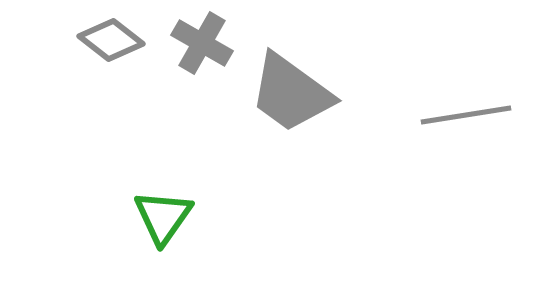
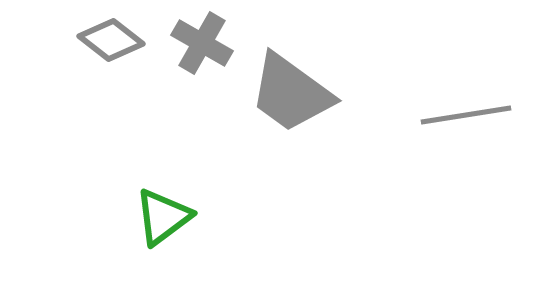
green triangle: rotated 18 degrees clockwise
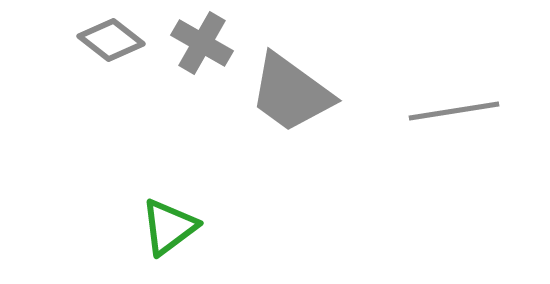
gray line: moved 12 px left, 4 px up
green triangle: moved 6 px right, 10 px down
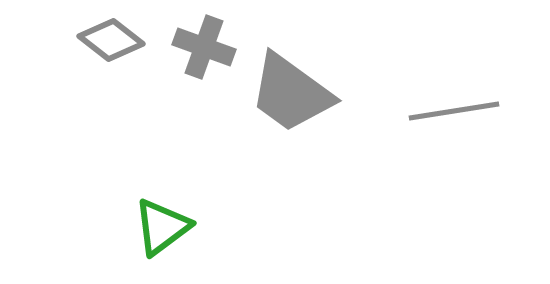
gray cross: moved 2 px right, 4 px down; rotated 10 degrees counterclockwise
green triangle: moved 7 px left
